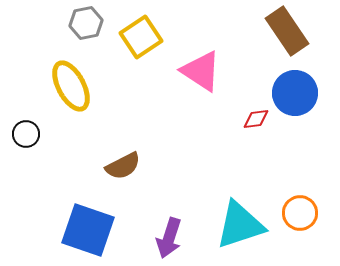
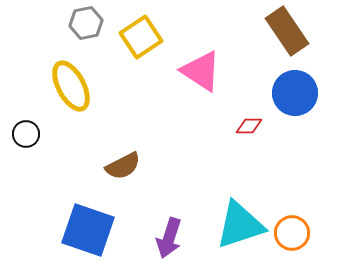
red diamond: moved 7 px left, 7 px down; rotated 8 degrees clockwise
orange circle: moved 8 px left, 20 px down
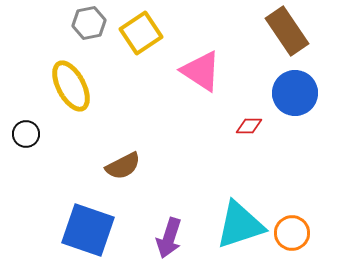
gray hexagon: moved 3 px right
yellow square: moved 4 px up
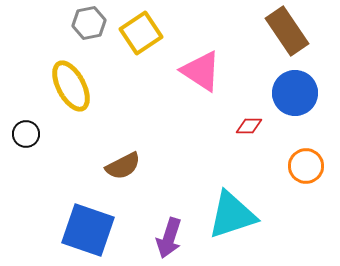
cyan triangle: moved 8 px left, 10 px up
orange circle: moved 14 px right, 67 px up
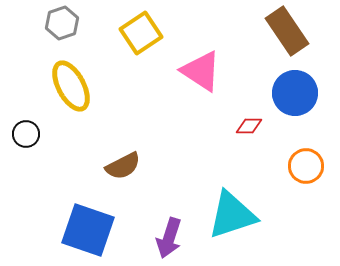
gray hexagon: moved 27 px left; rotated 8 degrees counterclockwise
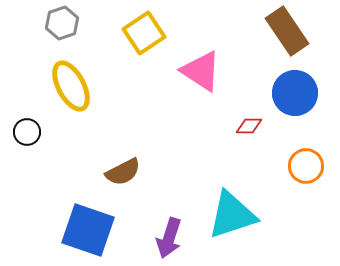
yellow square: moved 3 px right
black circle: moved 1 px right, 2 px up
brown semicircle: moved 6 px down
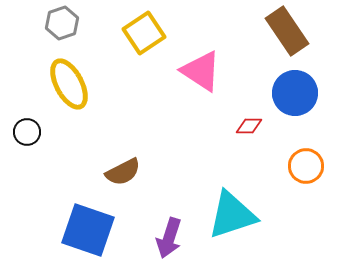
yellow ellipse: moved 2 px left, 2 px up
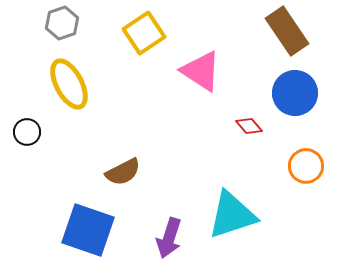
red diamond: rotated 48 degrees clockwise
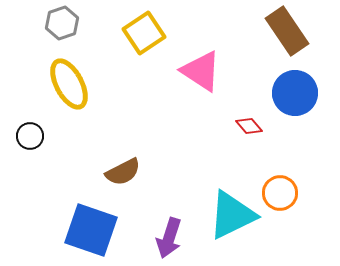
black circle: moved 3 px right, 4 px down
orange circle: moved 26 px left, 27 px down
cyan triangle: rotated 8 degrees counterclockwise
blue square: moved 3 px right
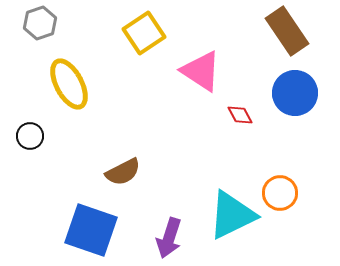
gray hexagon: moved 22 px left
red diamond: moved 9 px left, 11 px up; rotated 12 degrees clockwise
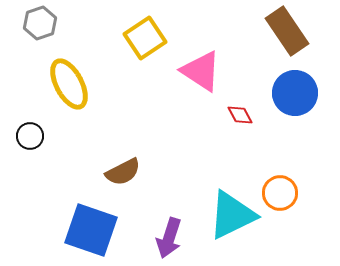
yellow square: moved 1 px right, 5 px down
